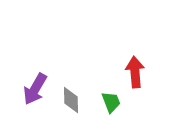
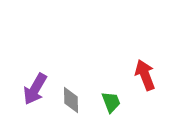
red arrow: moved 10 px right, 3 px down; rotated 16 degrees counterclockwise
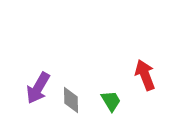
purple arrow: moved 3 px right, 1 px up
green trapezoid: moved 1 px up; rotated 10 degrees counterclockwise
